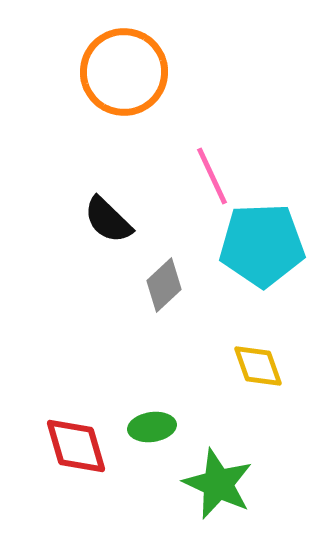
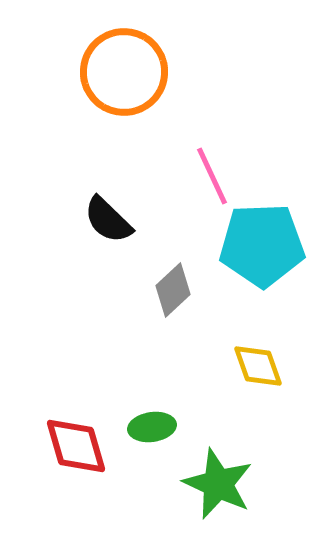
gray diamond: moved 9 px right, 5 px down
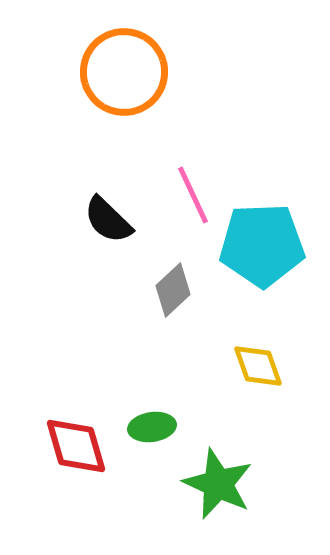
pink line: moved 19 px left, 19 px down
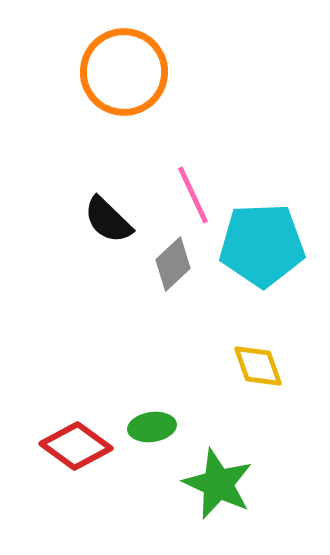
gray diamond: moved 26 px up
red diamond: rotated 38 degrees counterclockwise
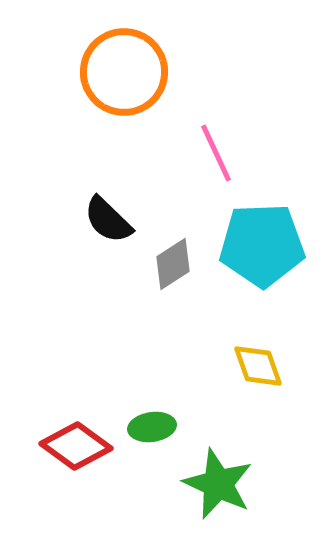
pink line: moved 23 px right, 42 px up
gray diamond: rotated 10 degrees clockwise
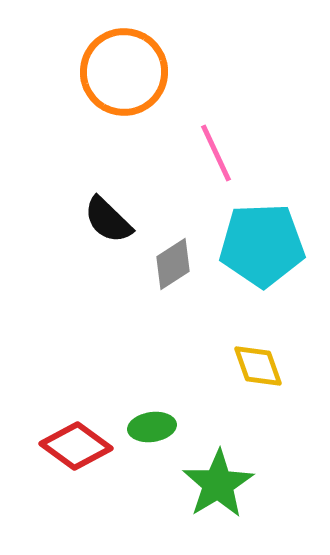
green star: rotated 16 degrees clockwise
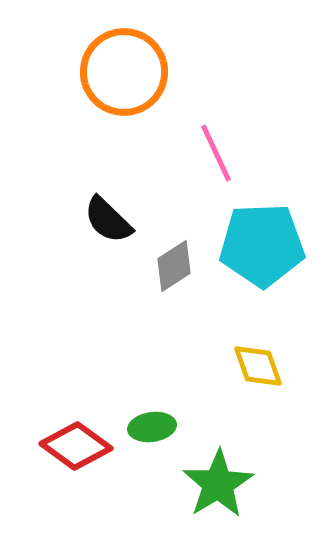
gray diamond: moved 1 px right, 2 px down
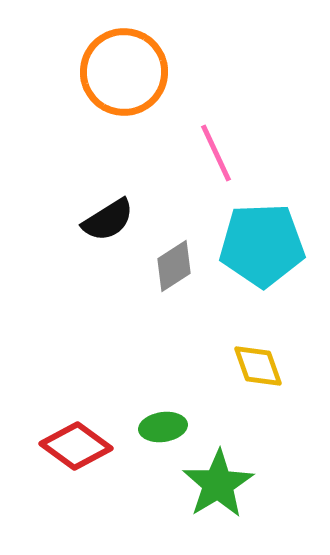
black semicircle: rotated 76 degrees counterclockwise
green ellipse: moved 11 px right
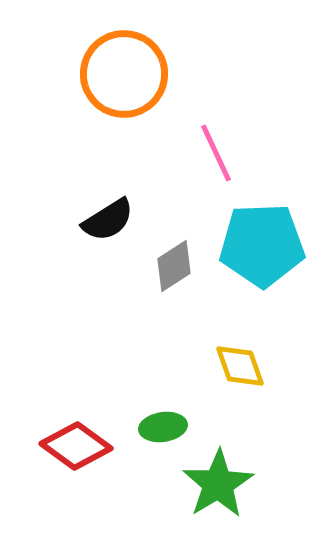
orange circle: moved 2 px down
yellow diamond: moved 18 px left
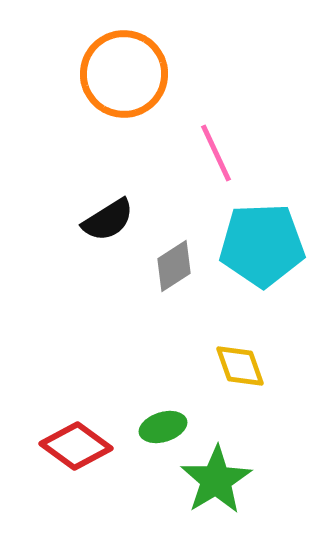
green ellipse: rotated 9 degrees counterclockwise
green star: moved 2 px left, 4 px up
